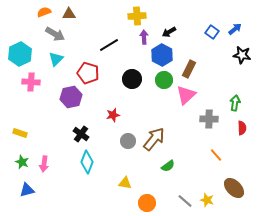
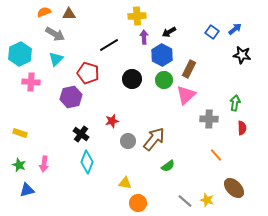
red star: moved 1 px left, 6 px down
green star: moved 3 px left, 3 px down
orange circle: moved 9 px left
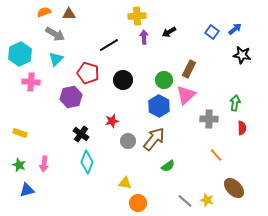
blue hexagon: moved 3 px left, 51 px down
black circle: moved 9 px left, 1 px down
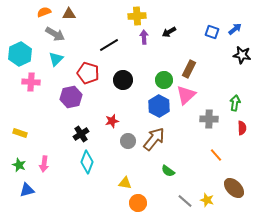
blue square: rotated 16 degrees counterclockwise
black cross: rotated 21 degrees clockwise
green semicircle: moved 5 px down; rotated 72 degrees clockwise
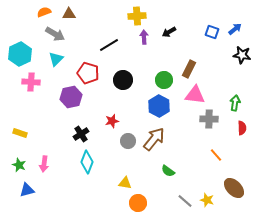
pink triangle: moved 9 px right; rotated 50 degrees clockwise
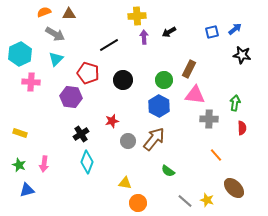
blue square: rotated 32 degrees counterclockwise
purple hexagon: rotated 20 degrees clockwise
